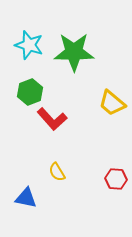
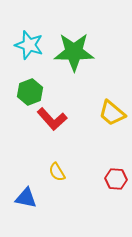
yellow trapezoid: moved 10 px down
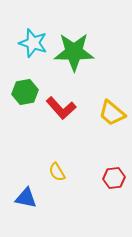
cyan star: moved 4 px right, 2 px up
green hexagon: moved 5 px left; rotated 10 degrees clockwise
red L-shape: moved 9 px right, 11 px up
red hexagon: moved 2 px left, 1 px up; rotated 10 degrees counterclockwise
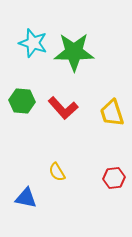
green hexagon: moved 3 px left, 9 px down; rotated 15 degrees clockwise
red L-shape: moved 2 px right
yellow trapezoid: rotated 32 degrees clockwise
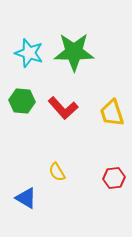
cyan star: moved 4 px left, 10 px down
blue triangle: rotated 20 degrees clockwise
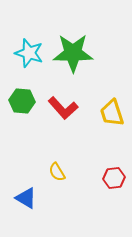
green star: moved 1 px left, 1 px down
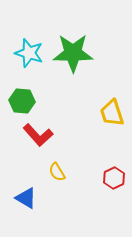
red L-shape: moved 25 px left, 27 px down
red hexagon: rotated 20 degrees counterclockwise
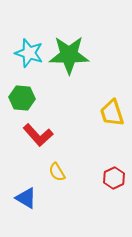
green star: moved 4 px left, 2 px down
green hexagon: moved 3 px up
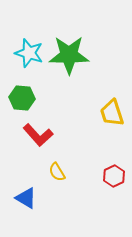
red hexagon: moved 2 px up
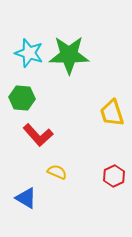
yellow semicircle: rotated 144 degrees clockwise
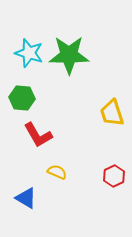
red L-shape: rotated 12 degrees clockwise
